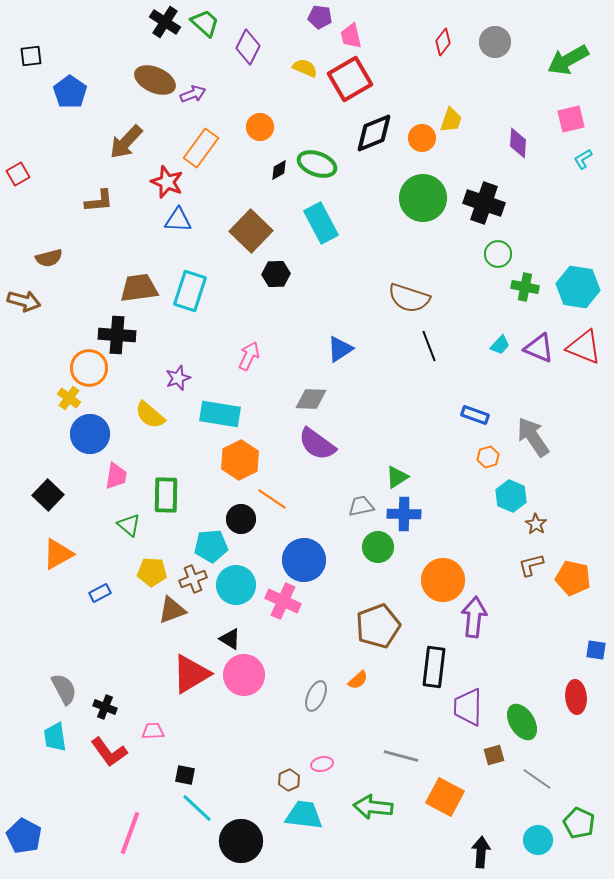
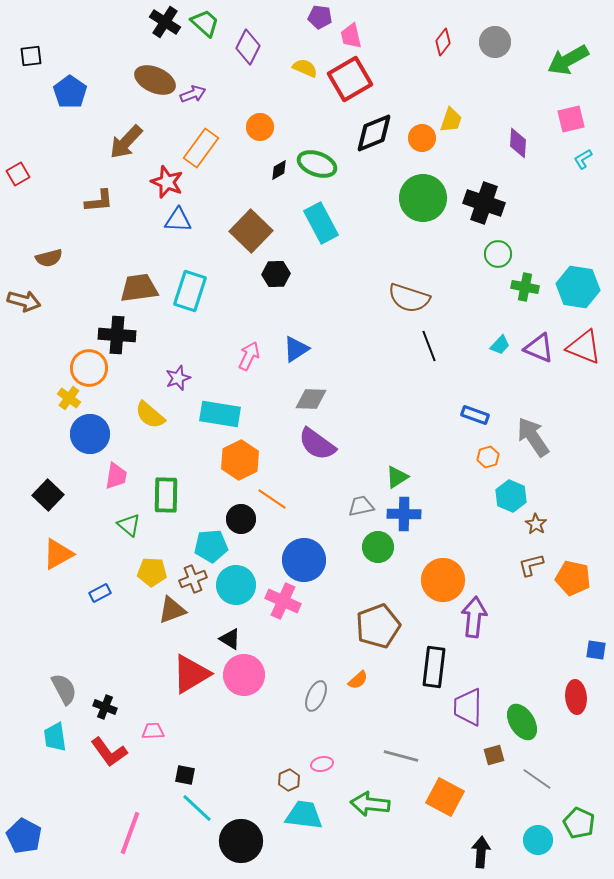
blue triangle at (340, 349): moved 44 px left
green arrow at (373, 807): moved 3 px left, 3 px up
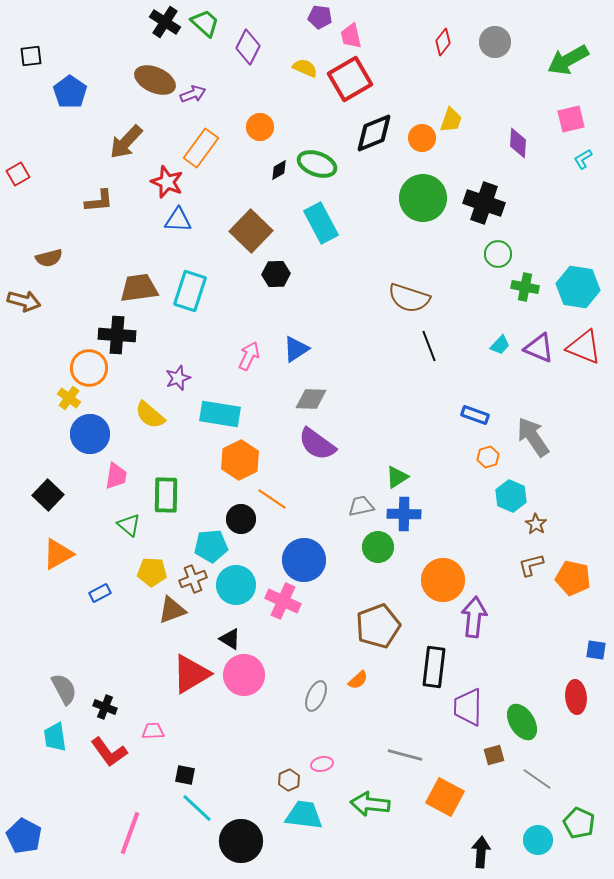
gray line at (401, 756): moved 4 px right, 1 px up
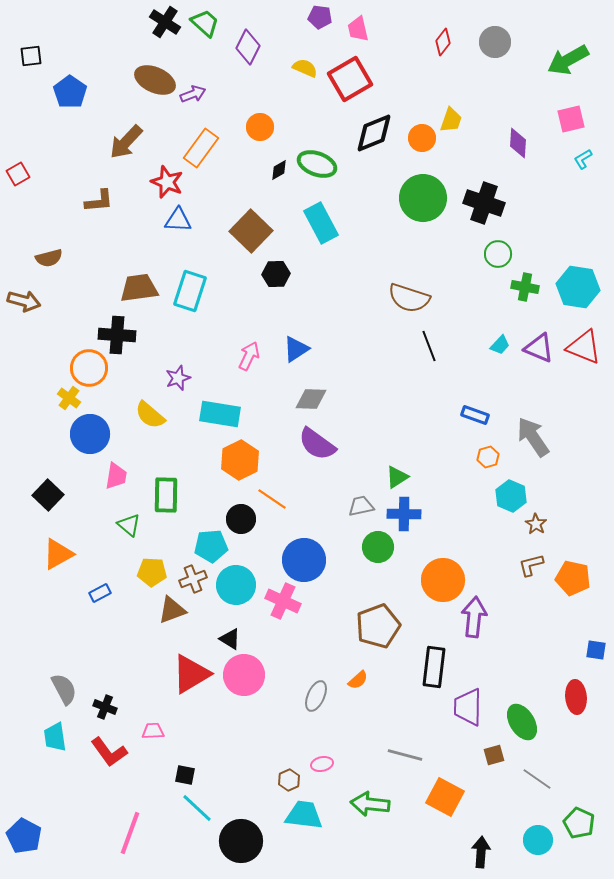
pink trapezoid at (351, 36): moved 7 px right, 7 px up
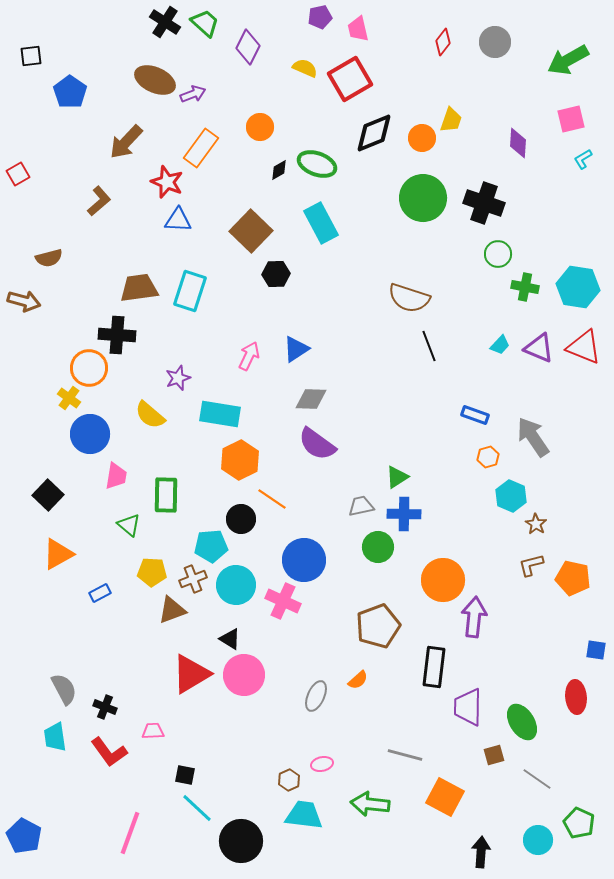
purple pentagon at (320, 17): rotated 20 degrees counterclockwise
brown L-shape at (99, 201): rotated 36 degrees counterclockwise
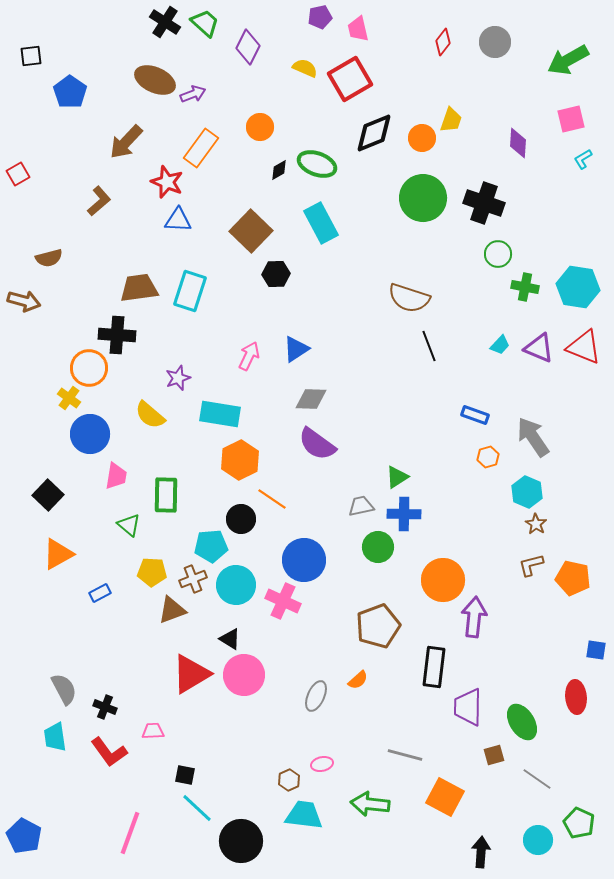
cyan hexagon at (511, 496): moved 16 px right, 4 px up
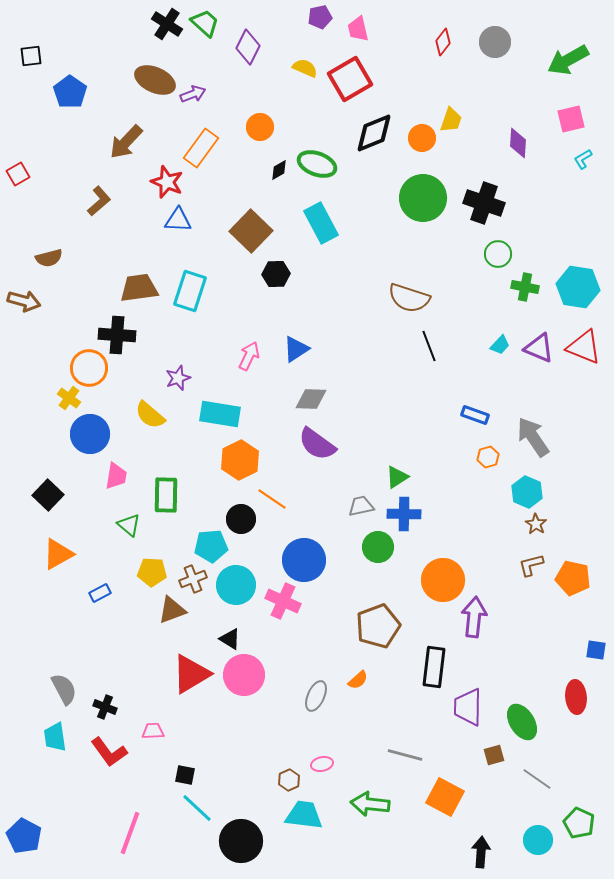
black cross at (165, 22): moved 2 px right, 2 px down
